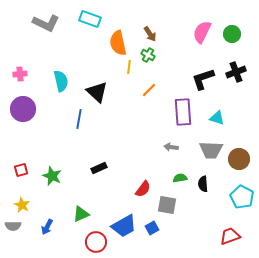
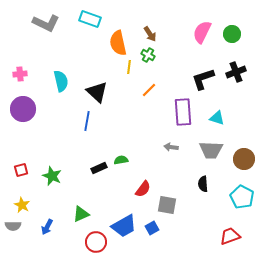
blue line: moved 8 px right, 2 px down
brown circle: moved 5 px right
green semicircle: moved 59 px left, 18 px up
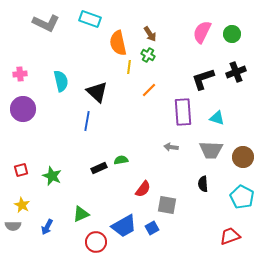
brown circle: moved 1 px left, 2 px up
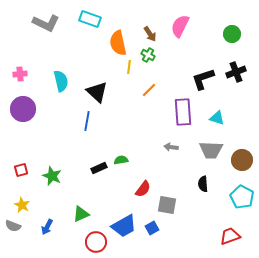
pink semicircle: moved 22 px left, 6 px up
brown circle: moved 1 px left, 3 px down
gray semicircle: rotated 21 degrees clockwise
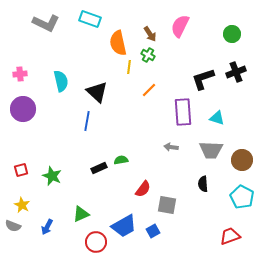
blue square: moved 1 px right, 3 px down
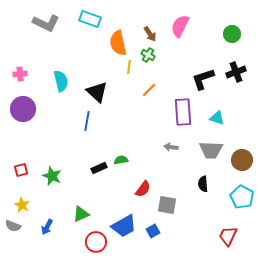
red trapezoid: moved 2 px left; rotated 45 degrees counterclockwise
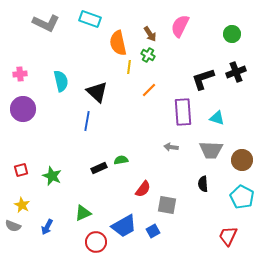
green triangle: moved 2 px right, 1 px up
